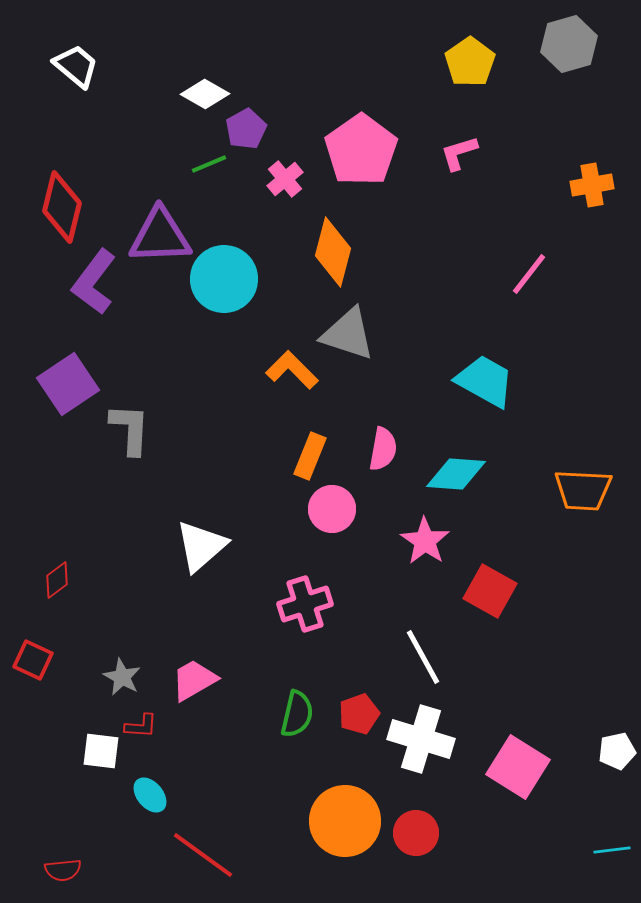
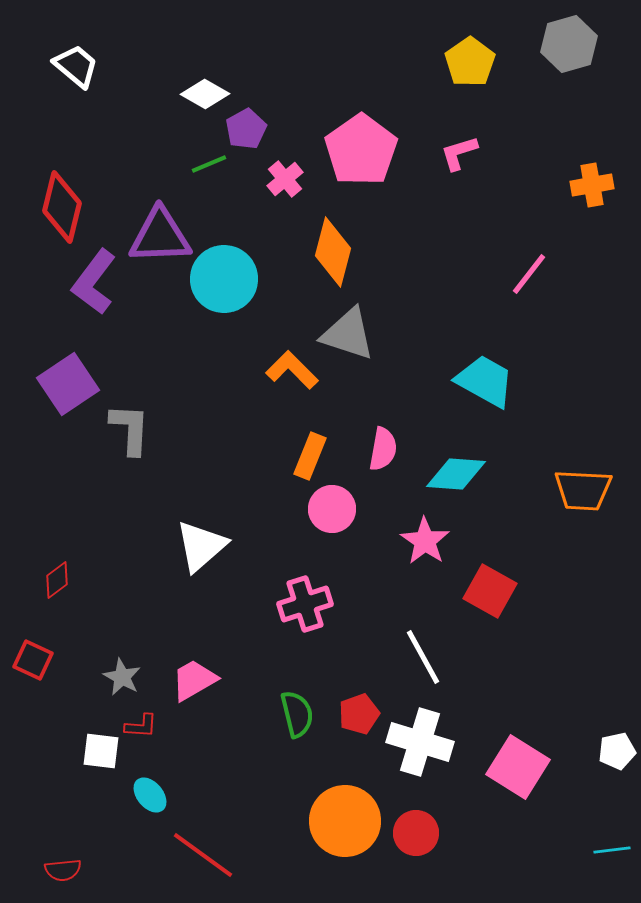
green semicircle at (297, 714): rotated 27 degrees counterclockwise
white cross at (421, 739): moved 1 px left, 3 px down
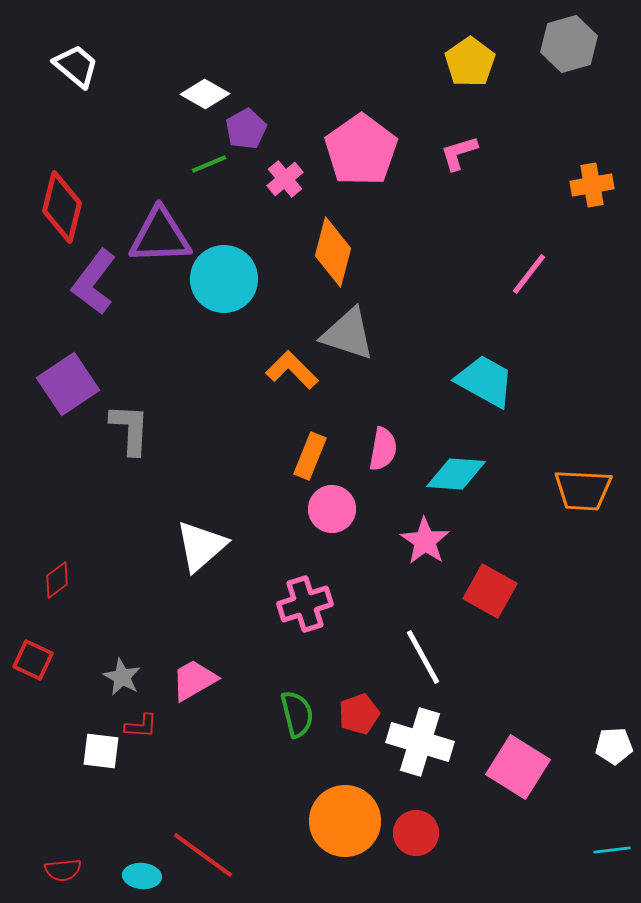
white pentagon at (617, 751): moved 3 px left, 5 px up; rotated 9 degrees clockwise
cyan ellipse at (150, 795): moved 8 px left, 81 px down; rotated 45 degrees counterclockwise
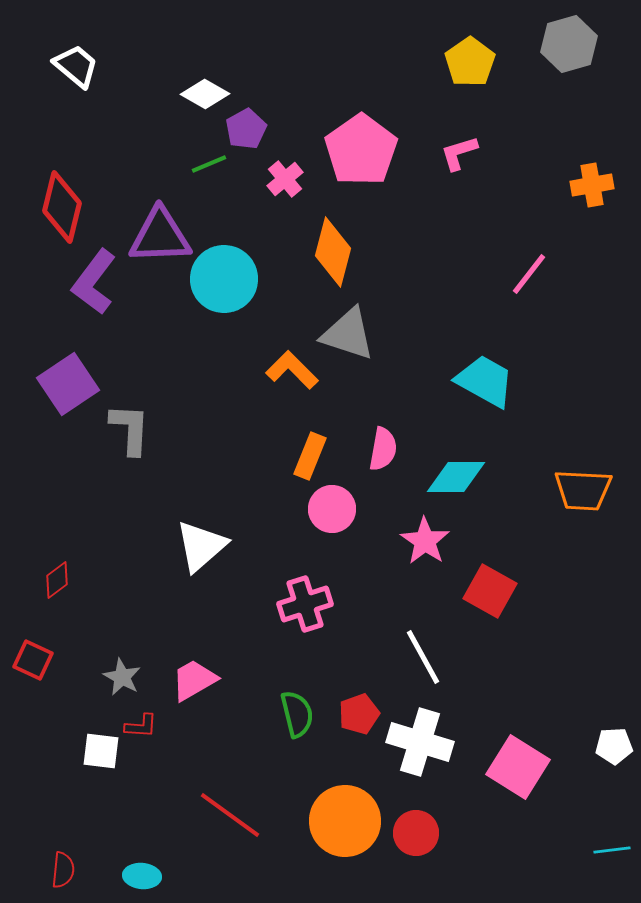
cyan diamond at (456, 474): moved 3 px down; rotated 4 degrees counterclockwise
red line at (203, 855): moved 27 px right, 40 px up
red semicircle at (63, 870): rotated 78 degrees counterclockwise
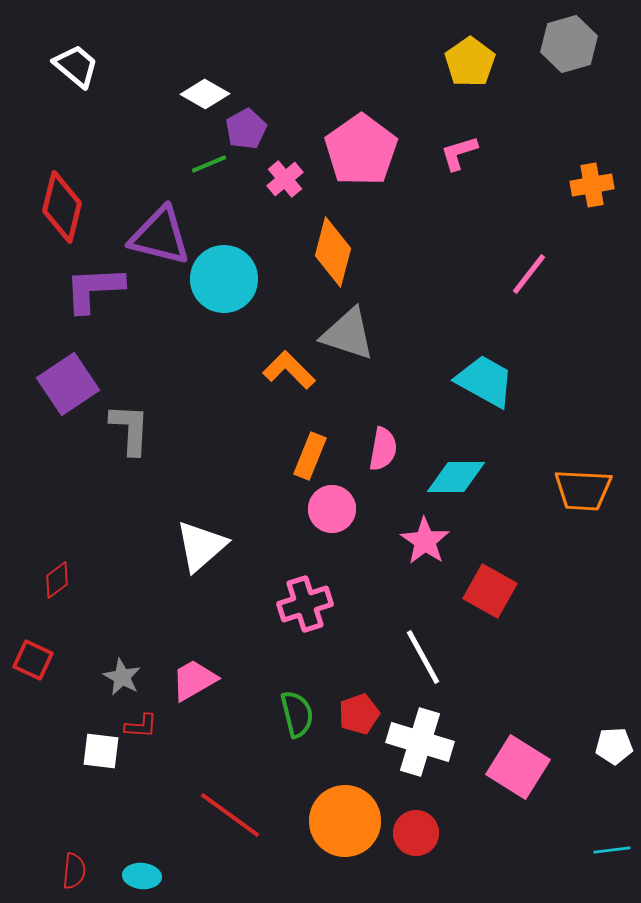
purple triangle at (160, 236): rotated 16 degrees clockwise
purple L-shape at (94, 282): moved 7 px down; rotated 50 degrees clockwise
orange L-shape at (292, 370): moved 3 px left
red semicircle at (63, 870): moved 11 px right, 1 px down
